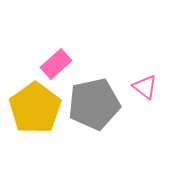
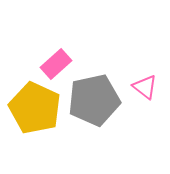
gray pentagon: moved 4 px up
yellow pentagon: rotated 12 degrees counterclockwise
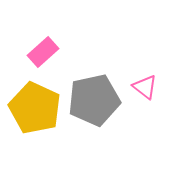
pink rectangle: moved 13 px left, 12 px up
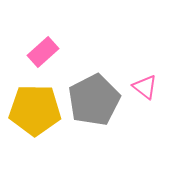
gray pentagon: rotated 15 degrees counterclockwise
yellow pentagon: moved 2 px down; rotated 24 degrees counterclockwise
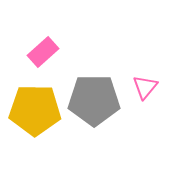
pink triangle: rotated 32 degrees clockwise
gray pentagon: rotated 27 degrees clockwise
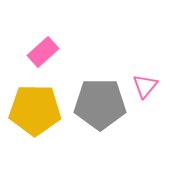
pink triangle: moved 1 px up
gray pentagon: moved 6 px right, 4 px down
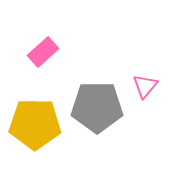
gray pentagon: moved 3 px left, 3 px down
yellow pentagon: moved 14 px down
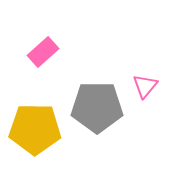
yellow pentagon: moved 5 px down
